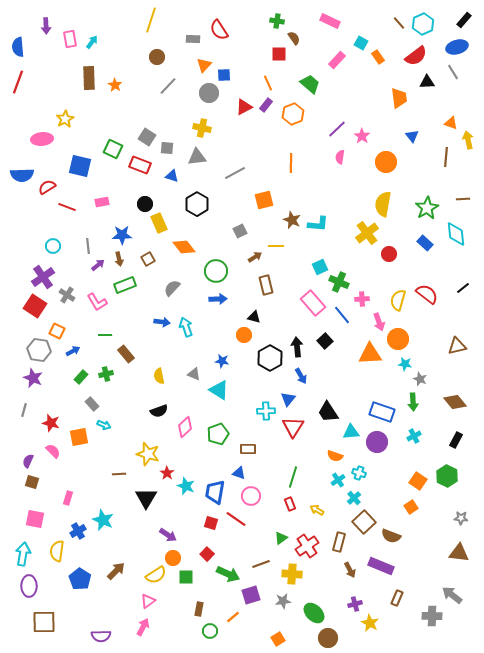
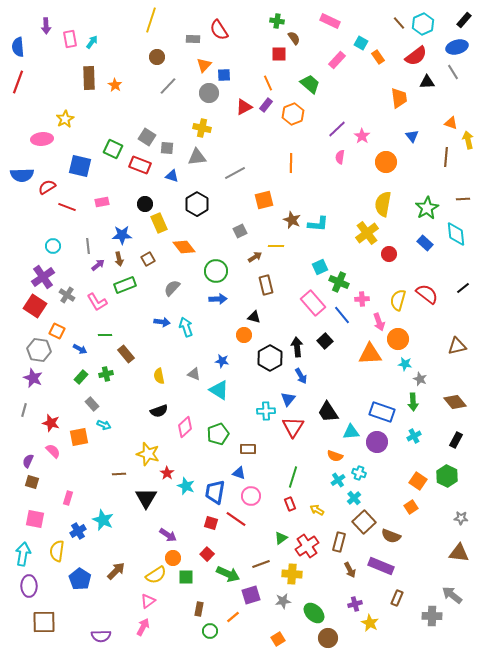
blue arrow at (73, 351): moved 7 px right, 2 px up; rotated 56 degrees clockwise
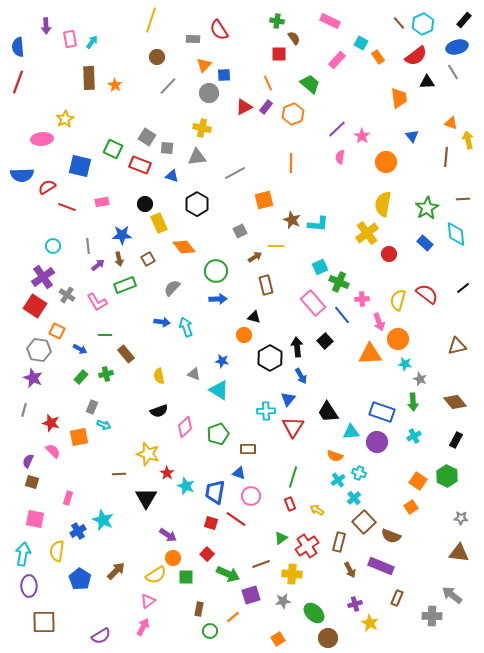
purple rectangle at (266, 105): moved 2 px down
gray rectangle at (92, 404): moved 3 px down; rotated 64 degrees clockwise
purple semicircle at (101, 636): rotated 30 degrees counterclockwise
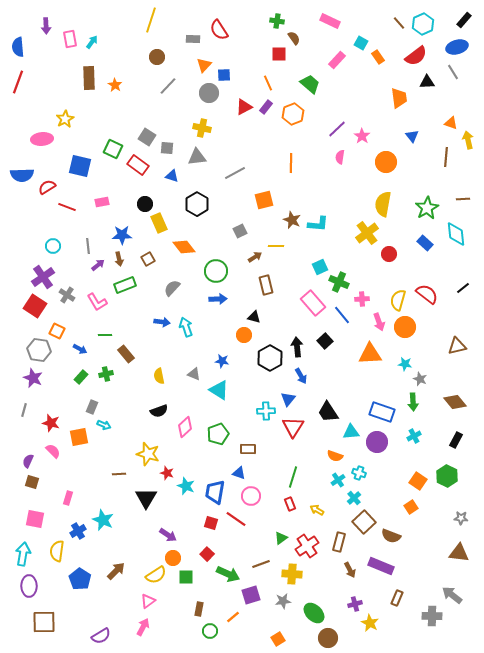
red rectangle at (140, 165): moved 2 px left; rotated 15 degrees clockwise
orange circle at (398, 339): moved 7 px right, 12 px up
red star at (167, 473): rotated 16 degrees counterclockwise
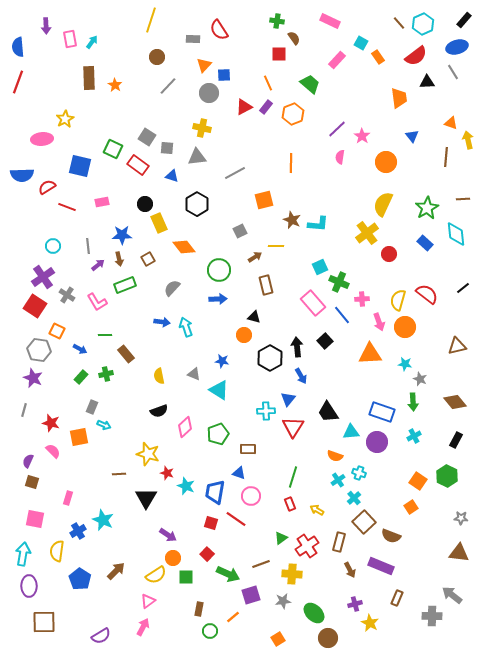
yellow semicircle at (383, 204): rotated 15 degrees clockwise
green circle at (216, 271): moved 3 px right, 1 px up
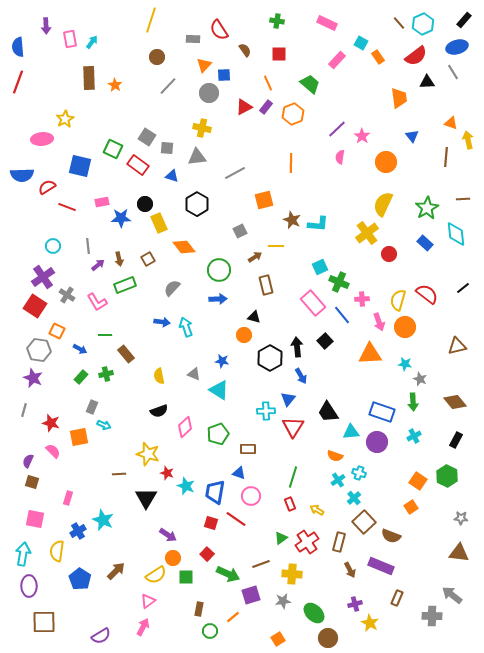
pink rectangle at (330, 21): moved 3 px left, 2 px down
brown semicircle at (294, 38): moved 49 px left, 12 px down
blue star at (122, 235): moved 1 px left, 17 px up
red cross at (307, 546): moved 4 px up
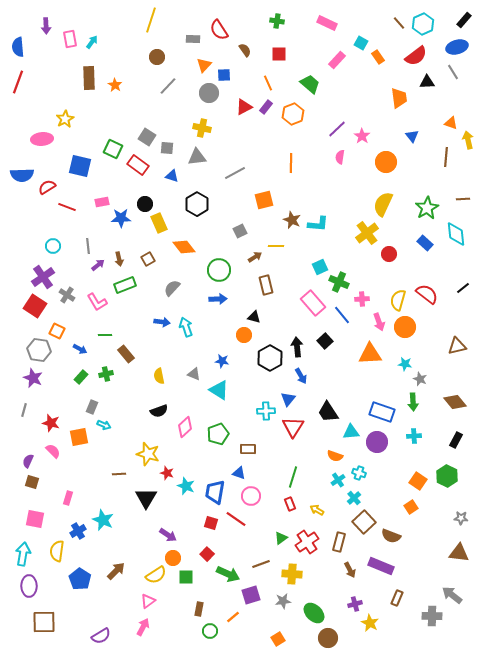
cyan cross at (414, 436): rotated 24 degrees clockwise
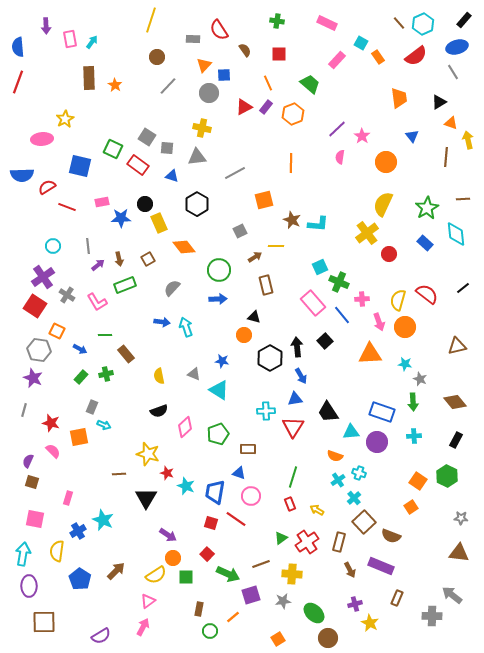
black triangle at (427, 82): moved 12 px right, 20 px down; rotated 28 degrees counterclockwise
blue triangle at (288, 399): moved 7 px right; rotated 42 degrees clockwise
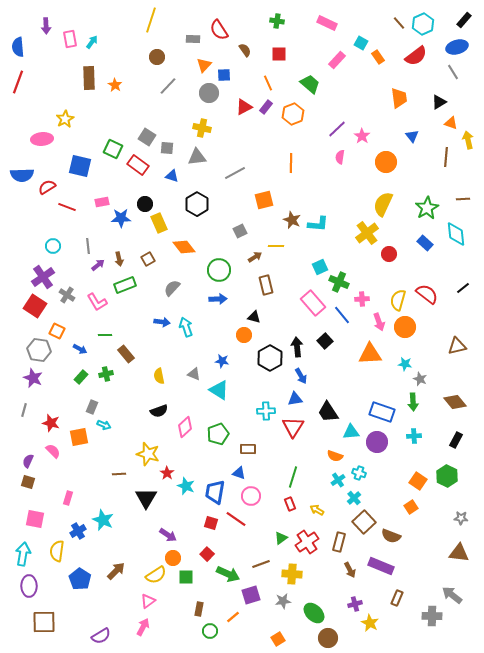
red star at (167, 473): rotated 16 degrees clockwise
brown square at (32, 482): moved 4 px left
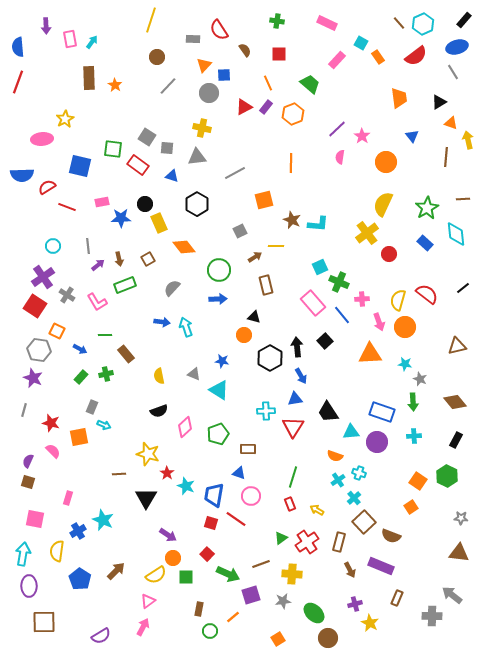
green square at (113, 149): rotated 18 degrees counterclockwise
blue trapezoid at (215, 492): moved 1 px left, 3 px down
